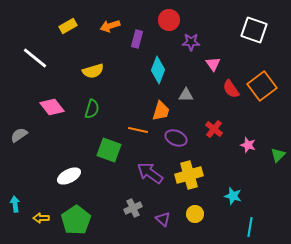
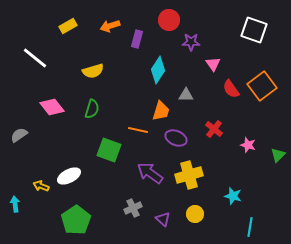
cyan diamond: rotated 12 degrees clockwise
yellow arrow: moved 32 px up; rotated 21 degrees clockwise
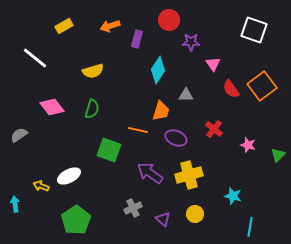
yellow rectangle: moved 4 px left
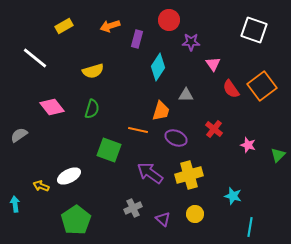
cyan diamond: moved 3 px up
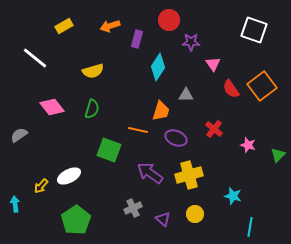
yellow arrow: rotated 70 degrees counterclockwise
